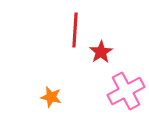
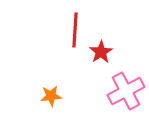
orange star: moved 1 px up; rotated 20 degrees counterclockwise
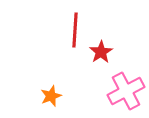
orange star: rotated 15 degrees counterclockwise
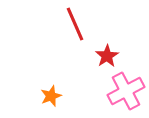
red line: moved 6 px up; rotated 28 degrees counterclockwise
red star: moved 6 px right, 4 px down
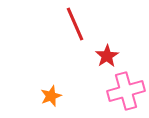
pink cross: rotated 12 degrees clockwise
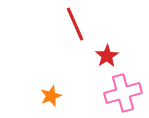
pink cross: moved 3 px left, 2 px down
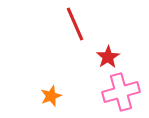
red star: moved 1 px right, 1 px down
pink cross: moved 2 px left, 1 px up
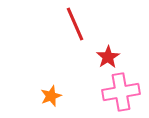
pink cross: rotated 6 degrees clockwise
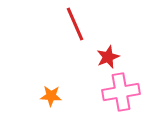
red star: rotated 10 degrees clockwise
orange star: rotated 25 degrees clockwise
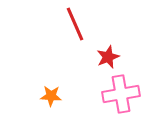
pink cross: moved 2 px down
